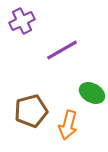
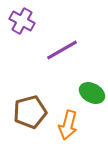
purple cross: rotated 35 degrees counterclockwise
brown pentagon: moved 1 px left, 1 px down
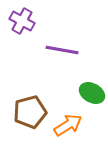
purple line: rotated 40 degrees clockwise
orange arrow: rotated 136 degrees counterclockwise
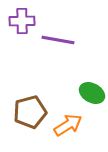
purple cross: rotated 30 degrees counterclockwise
purple line: moved 4 px left, 10 px up
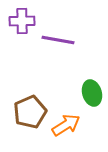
green ellipse: rotated 45 degrees clockwise
brown pentagon: rotated 8 degrees counterclockwise
orange arrow: moved 2 px left
